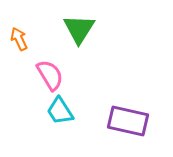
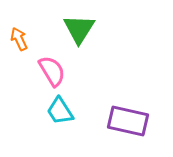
pink semicircle: moved 2 px right, 4 px up
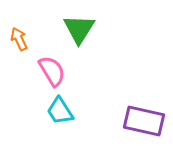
purple rectangle: moved 16 px right
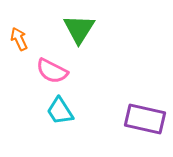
pink semicircle: rotated 148 degrees clockwise
purple rectangle: moved 1 px right, 2 px up
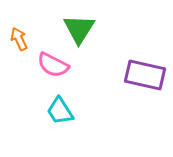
pink semicircle: moved 1 px right, 6 px up
purple rectangle: moved 44 px up
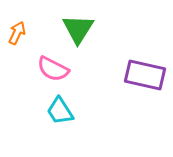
green triangle: moved 1 px left
orange arrow: moved 2 px left, 6 px up; rotated 50 degrees clockwise
pink semicircle: moved 4 px down
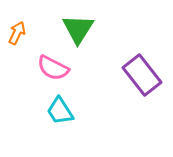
pink semicircle: moved 1 px up
purple rectangle: moved 3 px left; rotated 39 degrees clockwise
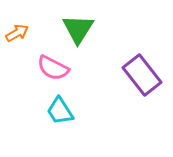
orange arrow: rotated 35 degrees clockwise
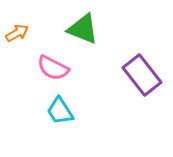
green triangle: moved 5 px right; rotated 40 degrees counterclockwise
